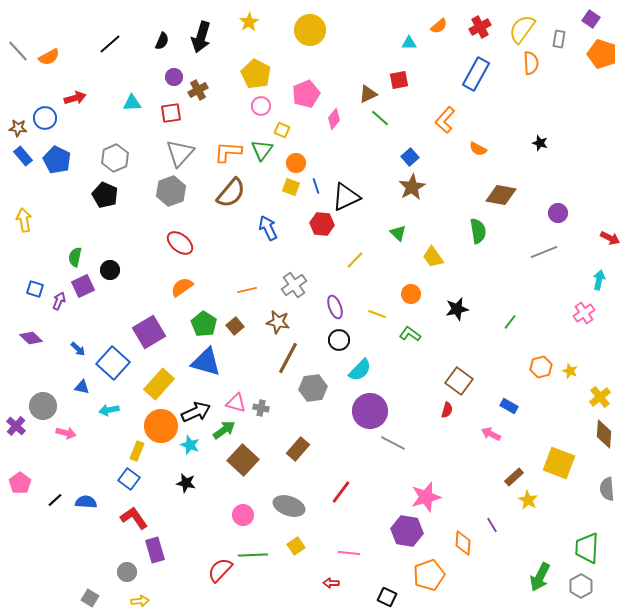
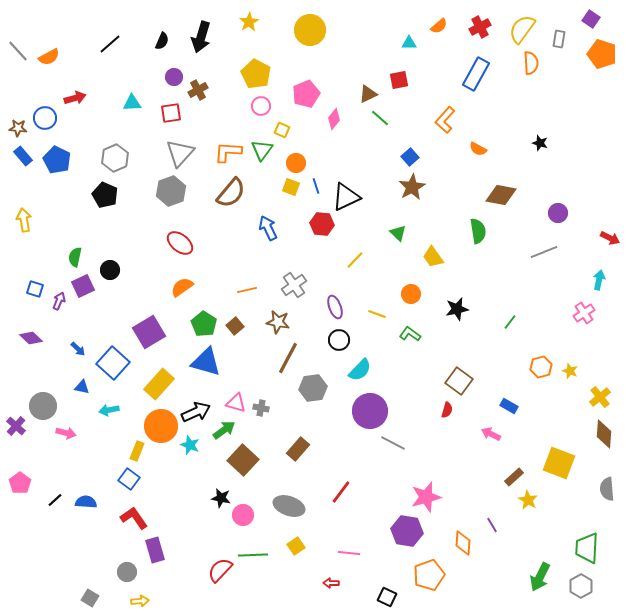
black star at (186, 483): moved 35 px right, 15 px down
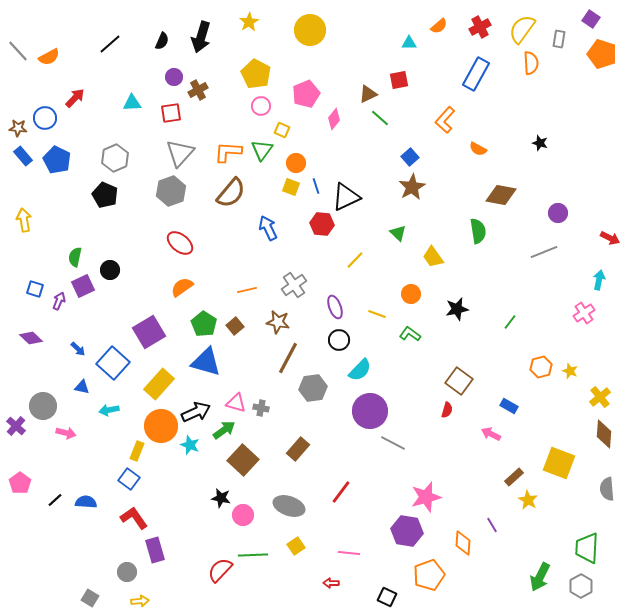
red arrow at (75, 98): rotated 30 degrees counterclockwise
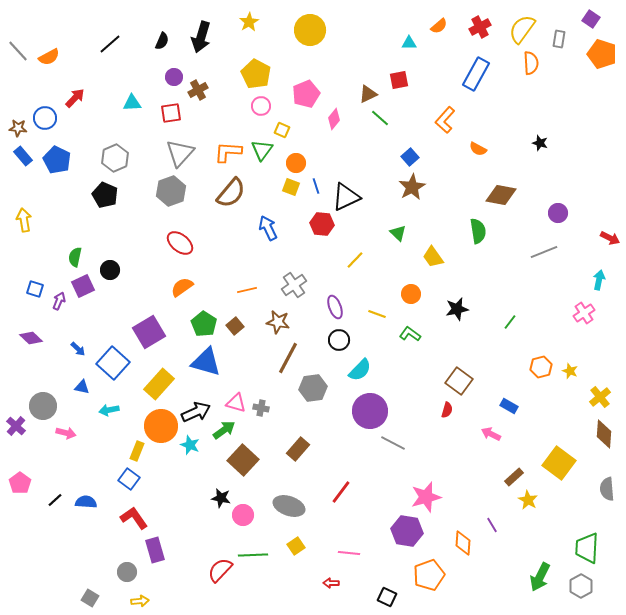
yellow square at (559, 463): rotated 16 degrees clockwise
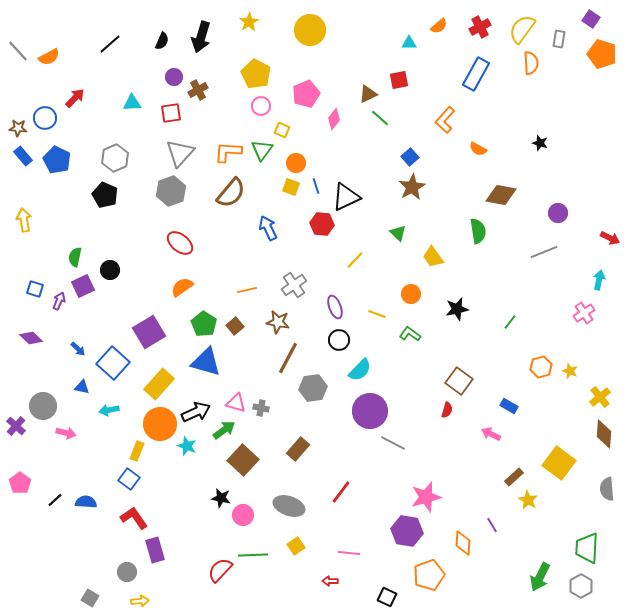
orange circle at (161, 426): moved 1 px left, 2 px up
cyan star at (190, 445): moved 3 px left, 1 px down
red arrow at (331, 583): moved 1 px left, 2 px up
